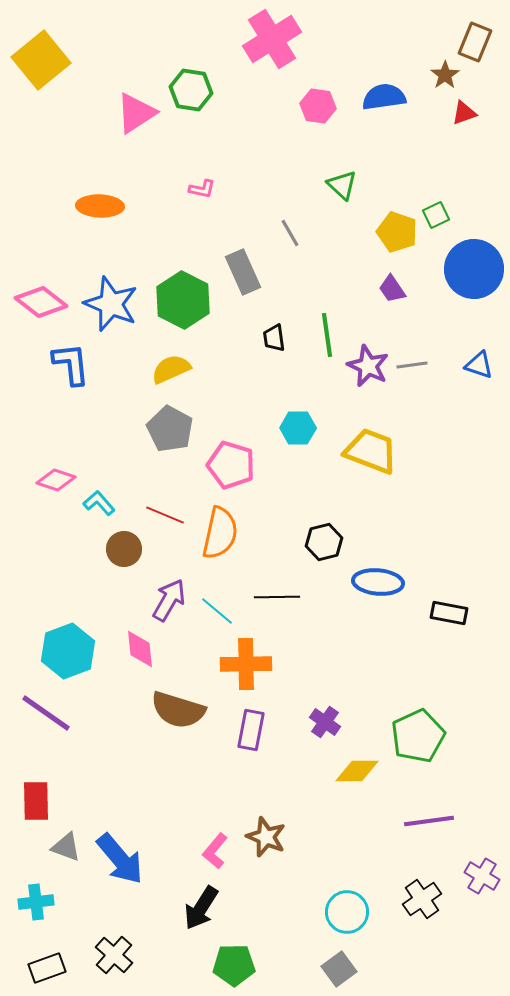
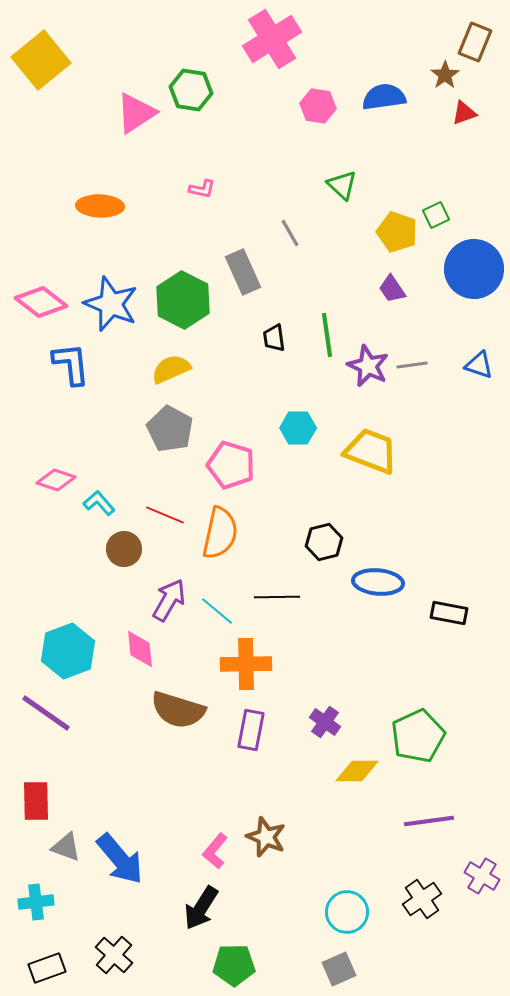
gray square at (339, 969): rotated 12 degrees clockwise
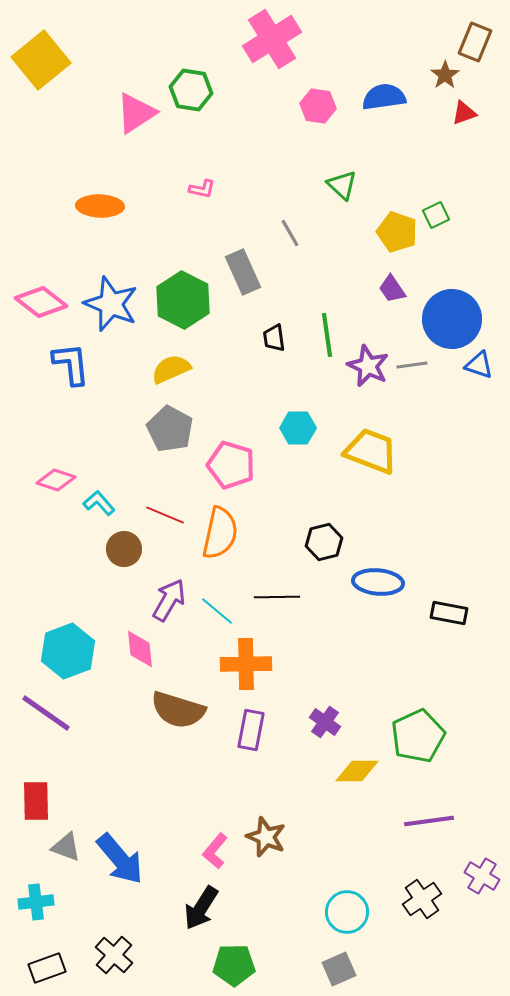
blue circle at (474, 269): moved 22 px left, 50 px down
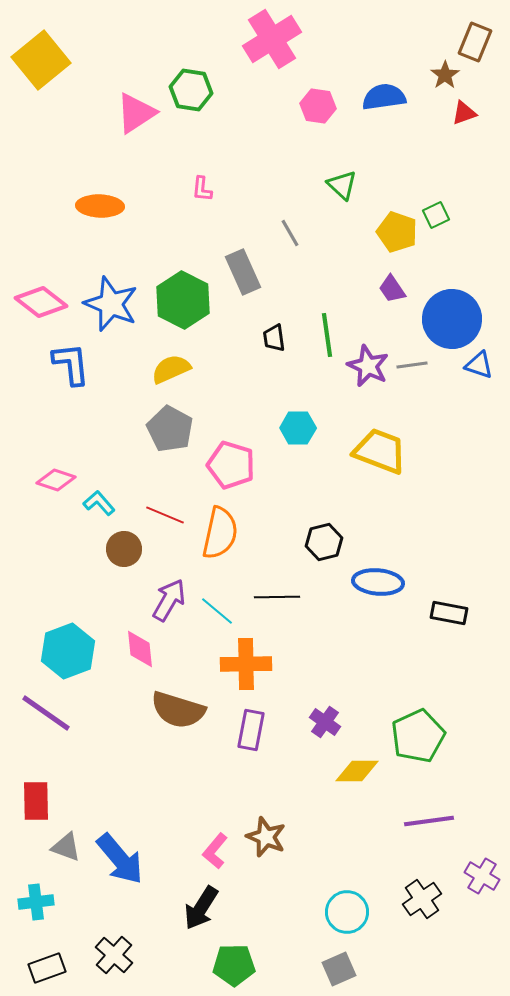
pink L-shape at (202, 189): rotated 84 degrees clockwise
yellow trapezoid at (371, 451): moved 9 px right
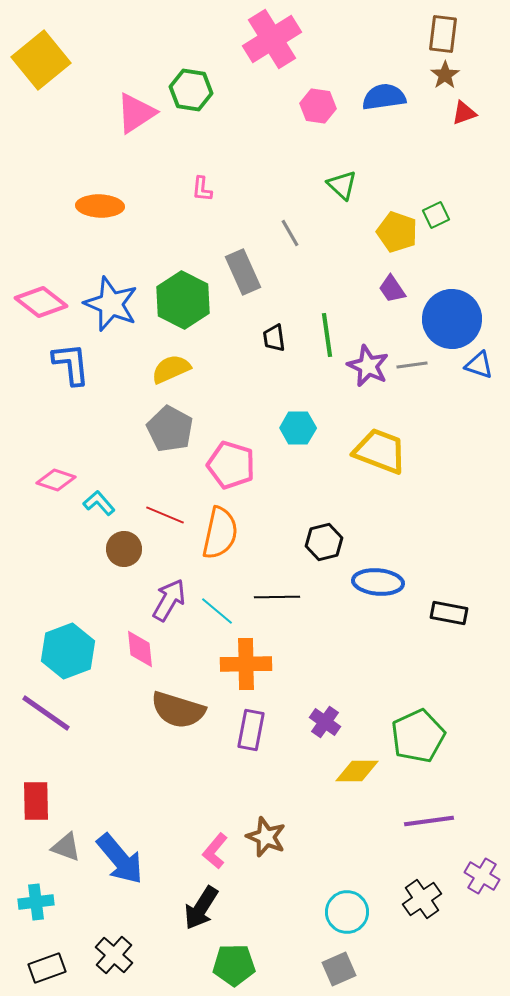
brown rectangle at (475, 42): moved 32 px left, 8 px up; rotated 15 degrees counterclockwise
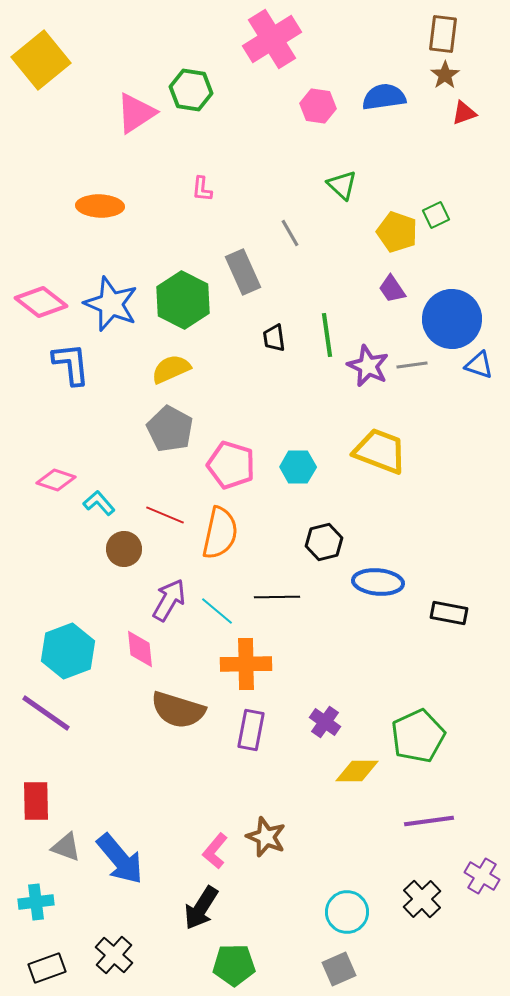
cyan hexagon at (298, 428): moved 39 px down
black cross at (422, 899): rotated 9 degrees counterclockwise
